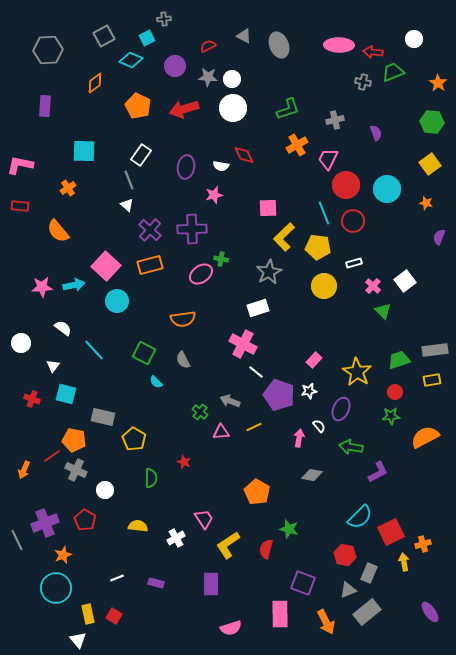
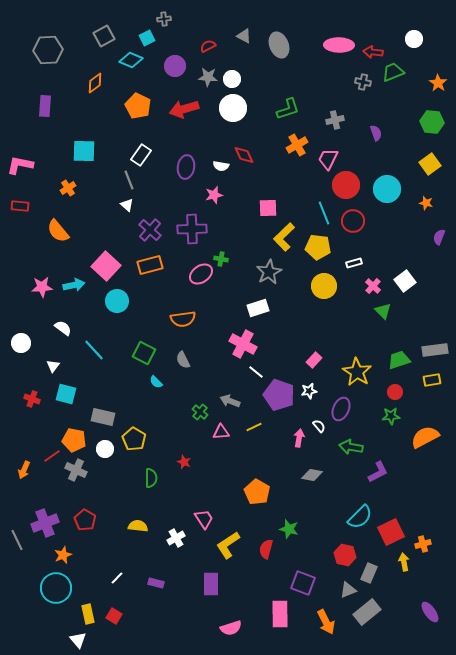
white circle at (105, 490): moved 41 px up
white line at (117, 578): rotated 24 degrees counterclockwise
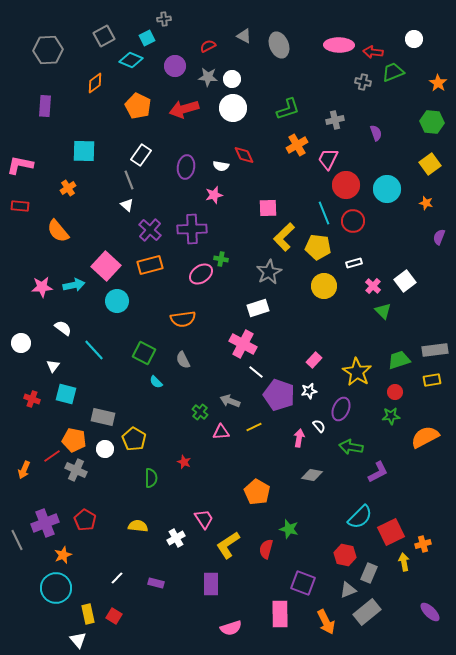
purple ellipse at (430, 612): rotated 10 degrees counterclockwise
